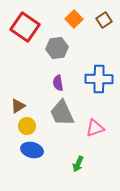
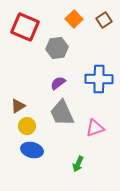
red square: rotated 12 degrees counterclockwise
purple semicircle: rotated 63 degrees clockwise
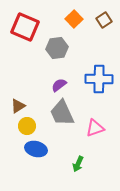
purple semicircle: moved 1 px right, 2 px down
blue ellipse: moved 4 px right, 1 px up
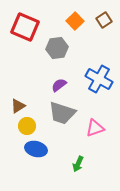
orange square: moved 1 px right, 2 px down
blue cross: rotated 28 degrees clockwise
gray trapezoid: rotated 48 degrees counterclockwise
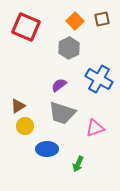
brown square: moved 2 px left, 1 px up; rotated 21 degrees clockwise
red square: moved 1 px right
gray hexagon: moved 12 px right; rotated 20 degrees counterclockwise
yellow circle: moved 2 px left
blue ellipse: moved 11 px right; rotated 15 degrees counterclockwise
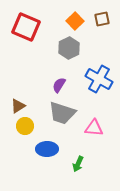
purple semicircle: rotated 21 degrees counterclockwise
pink triangle: moved 1 px left; rotated 24 degrees clockwise
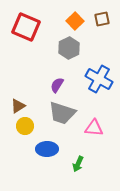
purple semicircle: moved 2 px left
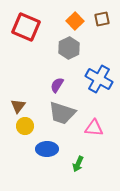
brown triangle: rotated 21 degrees counterclockwise
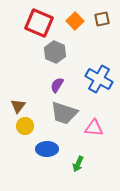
red square: moved 13 px right, 4 px up
gray hexagon: moved 14 px left, 4 px down; rotated 10 degrees counterclockwise
gray trapezoid: moved 2 px right
